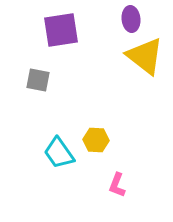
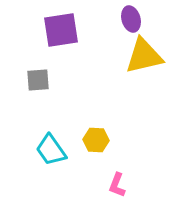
purple ellipse: rotated 10 degrees counterclockwise
yellow triangle: moved 1 px left; rotated 51 degrees counterclockwise
gray square: rotated 15 degrees counterclockwise
cyan trapezoid: moved 8 px left, 3 px up
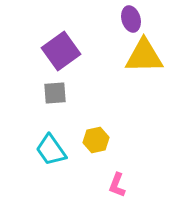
purple square: moved 21 px down; rotated 27 degrees counterclockwise
yellow triangle: rotated 12 degrees clockwise
gray square: moved 17 px right, 13 px down
yellow hexagon: rotated 15 degrees counterclockwise
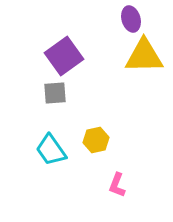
purple square: moved 3 px right, 5 px down
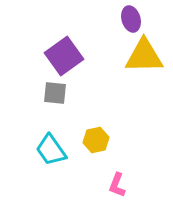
gray square: rotated 10 degrees clockwise
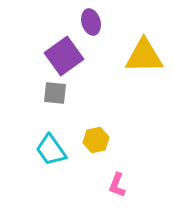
purple ellipse: moved 40 px left, 3 px down
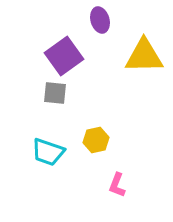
purple ellipse: moved 9 px right, 2 px up
cyan trapezoid: moved 3 px left, 2 px down; rotated 36 degrees counterclockwise
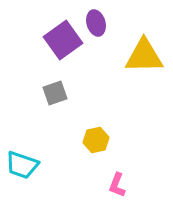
purple ellipse: moved 4 px left, 3 px down
purple square: moved 1 px left, 16 px up
gray square: rotated 25 degrees counterclockwise
cyan trapezoid: moved 26 px left, 13 px down
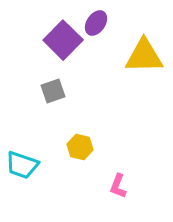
purple ellipse: rotated 50 degrees clockwise
purple square: rotated 9 degrees counterclockwise
gray square: moved 2 px left, 2 px up
yellow hexagon: moved 16 px left, 7 px down; rotated 25 degrees clockwise
pink L-shape: moved 1 px right, 1 px down
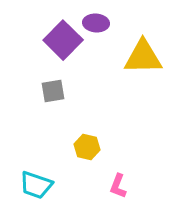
purple ellipse: rotated 60 degrees clockwise
yellow triangle: moved 1 px left, 1 px down
gray square: rotated 10 degrees clockwise
yellow hexagon: moved 7 px right
cyan trapezoid: moved 14 px right, 20 px down
